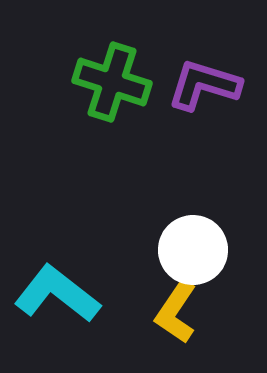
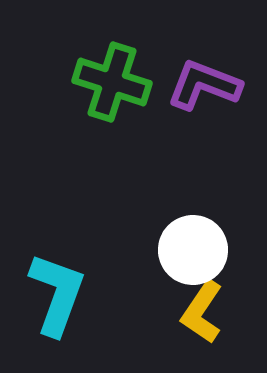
purple L-shape: rotated 4 degrees clockwise
cyan L-shape: rotated 72 degrees clockwise
yellow L-shape: moved 26 px right
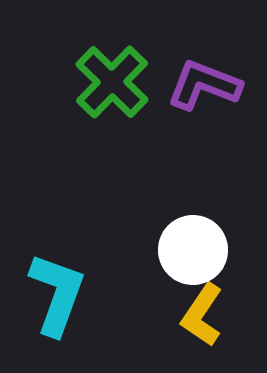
green cross: rotated 26 degrees clockwise
yellow L-shape: moved 3 px down
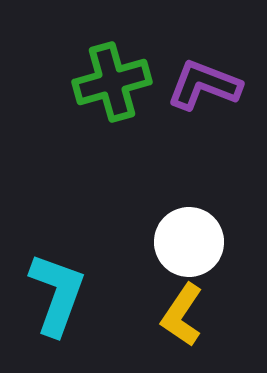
green cross: rotated 30 degrees clockwise
white circle: moved 4 px left, 8 px up
yellow L-shape: moved 20 px left
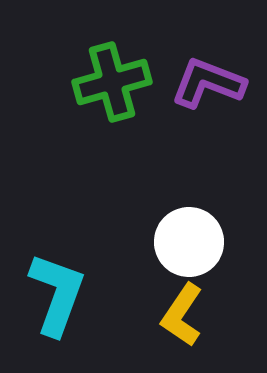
purple L-shape: moved 4 px right, 2 px up
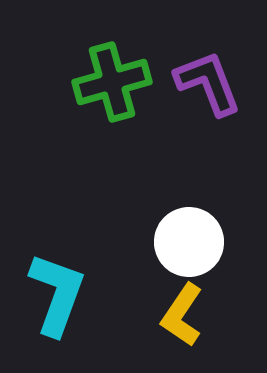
purple L-shape: rotated 48 degrees clockwise
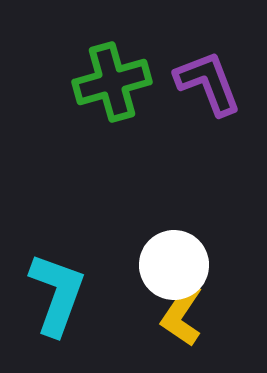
white circle: moved 15 px left, 23 px down
